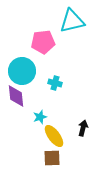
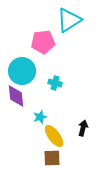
cyan triangle: moved 3 px left, 1 px up; rotated 20 degrees counterclockwise
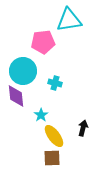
cyan triangle: rotated 24 degrees clockwise
cyan circle: moved 1 px right
cyan star: moved 1 px right, 2 px up; rotated 16 degrees counterclockwise
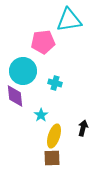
purple diamond: moved 1 px left
yellow ellipse: rotated 55 degrees clockwise
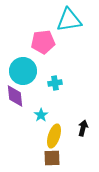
cyan cross: rotated 24 degrees counterclockwise
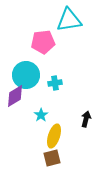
cyan circle: moved 3 px right, 4 px down
purple diamond: rotated 65 degrees clockwise
black arrow: moved 3 px right, 9 px up
brown square: rotated 12 degrees counterclockwise
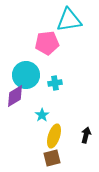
pink pentagon: moved 4 px right, 1 px down
cyan star: moved 1 px right
black arrow: moved 16 px down
